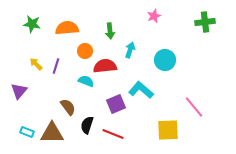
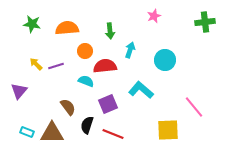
purple line: rotated 56 degrees clockwise
purple square: moved 8 px left
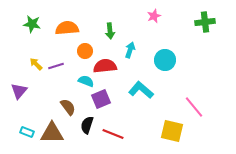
purple square: moved 7 px left, 5 px up
yellow square: moved 4 px right, 1 px down; rotated 15 degrees clockwise
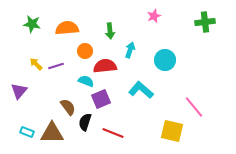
black semicircle: moved 2 px left, 3 px up
red line: moved 1 px up
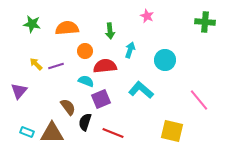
pink star: moved 7 px left; rotated 24 degrees counterclockwise
green cross: rotated 12 degrees clockwise
pink line: moved 5 px right, 7 px up
